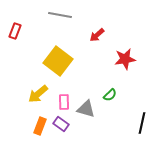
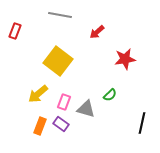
red arrow: moved 3 px up
pink rectangle: rotated 21 degrees clockwise
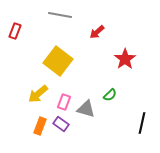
red star: rotated 25 degrees counterclockwise
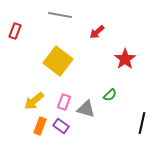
yellow arrow: moved 4 px left, 7 px down
purple rectangle: moved 2 px down
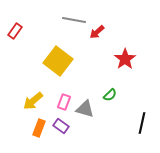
gray line: moved 14 px right, 5 px down
red rectangle: rotated 14 degrees clockwise
yellow arrow: moved 1 px left
gray triangle: moved 1 px left
orange rectangle: moved 1 px left, 2 px down
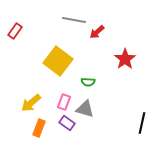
green semicircle: moved 22 px left, 13 px up; rotated 48 degrees clockwise
yellow arrow: moved 2 px left, 2 px down
purple rectangle: moved 6 px right, 3 px up
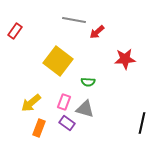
red star: rotated 30 degrees clockwise
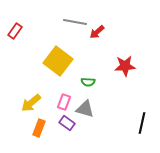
gray line: moved 1 px right, 2 px down
red star: moved 7 px down
